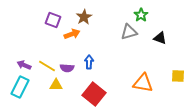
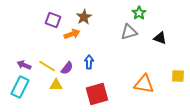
green star: moved 2 px left, 2 px up
purple semicircle: rotated 56 degrees counterclockwise
orange triangle: moved 1 px right, 1 px down
red square: moved 3 px right; rotated 35 degrees clockwise
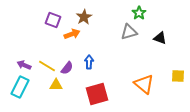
orange triangle: rotated 30 degrees clockwise
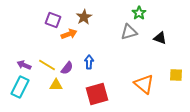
orange arrow: moved 3 px left
yellow line: moved 1 px up
yellow square: moved 2 px left, 1 px up
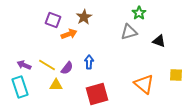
black triangle: moved 1 px left, 3 px down
cyan rectangle: rotated 45 degrees counterclockwise
